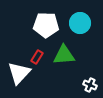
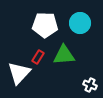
white pentagon: moved 1 px left
red rectangle: moved 1 px right
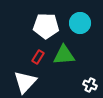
white pentagon: moved 1 px right, 1 px down
white triangle: moved 6 px right, 9 px down
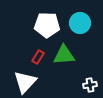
white pentagon: moved 1 px right, 1 px up
white cross: rotated 32 degrees counterclockwise
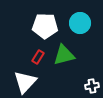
white pentagon: moved 2 px left, 1 px down
green triangle: rotated 10 degrees counterclockwise
white cross: moved 2 px right, 1 px down
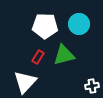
cyan circle: moved 1 px left, 1 px down
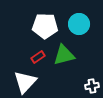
red rectangle: rotated 24 degrees clockwise
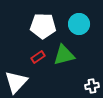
white pentagon: moved 2 px left
white triangle: moved 9 px left
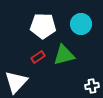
cyan circle: moved 2 px right
